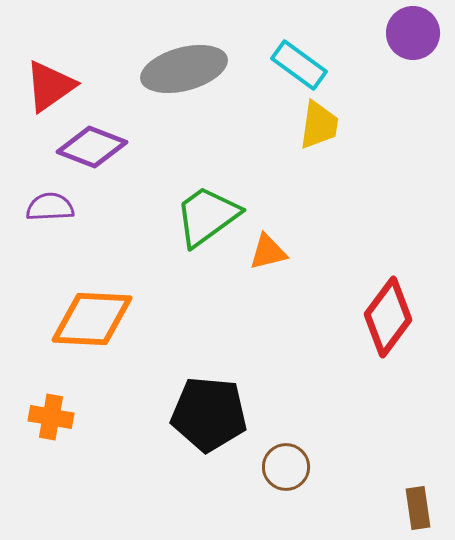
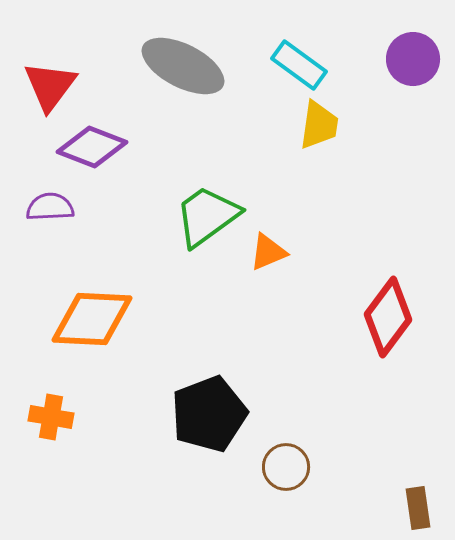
purple circle: moved 26 px down
gray ellipse: moved 1 px left, 3 px up; rotated 42 degrees clockwise
red triangle: rotated 18 degrees counterclockwise
orange triangle: rotated 9 degrees counterclockwise
black pentagon: rotated 26 degrees counterclockwise
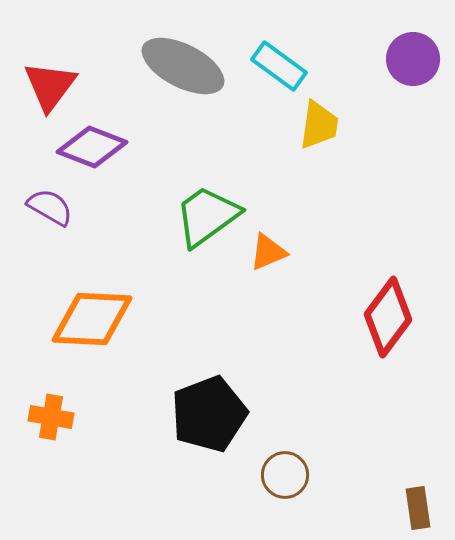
cyan rectangle: moved 20 px left, 1 px down
purple semicircle: rotated 33 degrees clockwise
brown circle: moved 1 px left, 8 px down
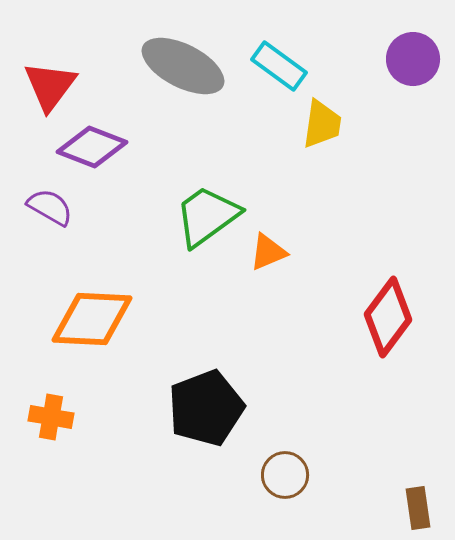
yellow trapezoid: moved 3 px right, 1 px up
black pentagon: moved 3 px left, 6 px up
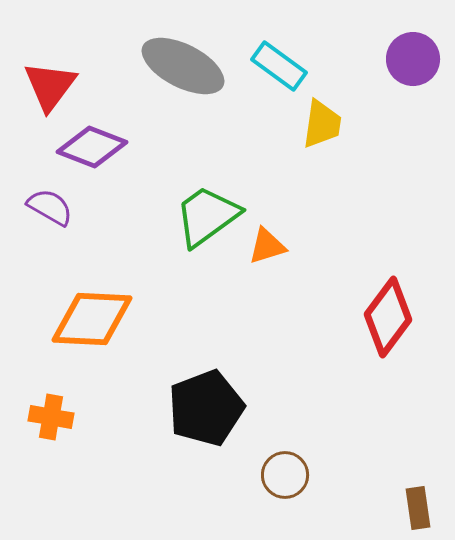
orange triangle: moved 1 px left, 6 px up; rotated 6 degrees clockwise
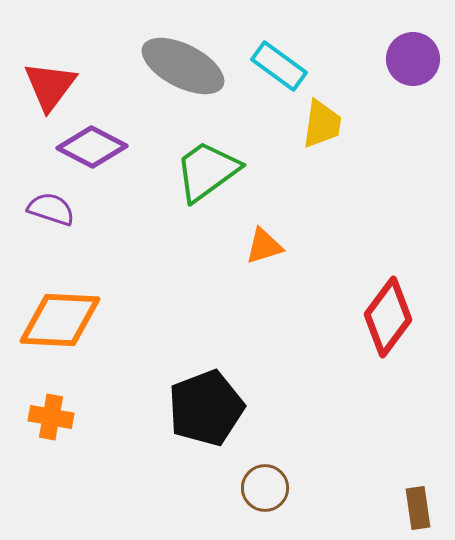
purple diamond: rotated 6 degrees clockwise
purple semicircle: moved 1 px right, 2 px down; rotated 12 degrees counterclockwise
green trapezoid: moved 45 px up
orange triangle: moved 3 px left
orange diamond: moved 32 px left, 1 px down
brown circle: moved 20 px left, 13 px down
